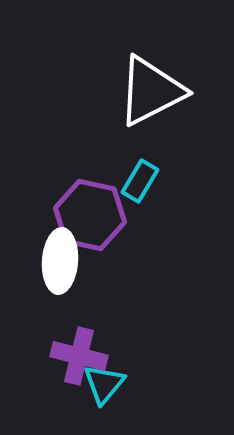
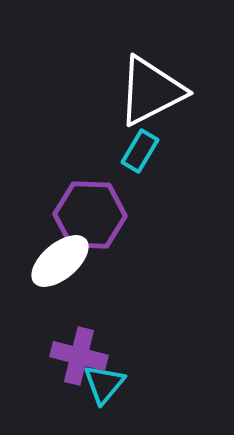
cyan rectangle: moved 30 px up
purple hexagon: rotated 10 degrees counterclockwise
white ellipse: rotated 46 degrees clockwise
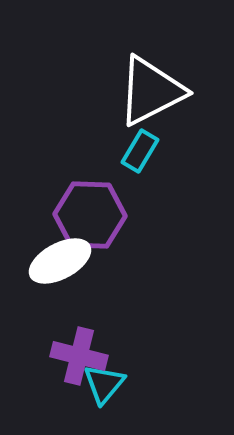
white ellipse: rotated 12 degrees clockwise
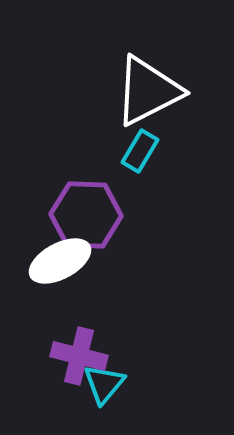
white triangle: moved 3 px left
purple hexagon: moved 4 px left
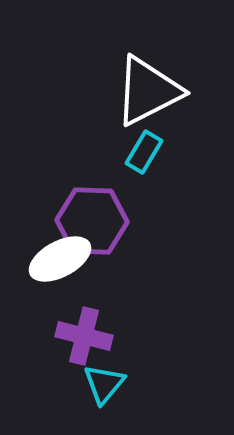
cyan rectangle: moved 4 px right, 1 px down
purple hexagon: moved 6 px right, 6 px down
white ellipse: moved 2 px up
purple cross: moved 5 px right, 20 px up
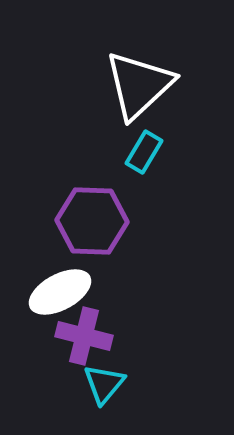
white triangle: moved 9 px left, 6 px up; rotated 16 degrees counterclockwise
white ellipse: moved 33 px down
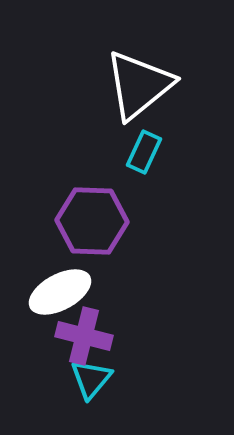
white triangle: rotated 4 degrees clockwise
cyan rectangle: rotated 6 degrees counterclockwise
cyan triangle: moved 13 px left, 5 px up
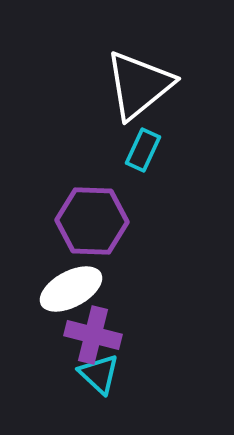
cyan rectangle: moved 1 px left, 2 px up
white ellipse: moved 11 px right, 3 px up
purple cross: moved 9 px right, 1 px up
cyan triangle: moved 8 px right, 5 px up; rotated 27 degrees counterclockwise
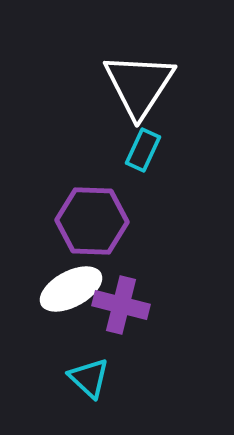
white triangle: rotated 18 degrees counterclockwise
purple cross: moved 28 px right, 30 px up
cyan triangle: moved 10 px left, 4 px down
